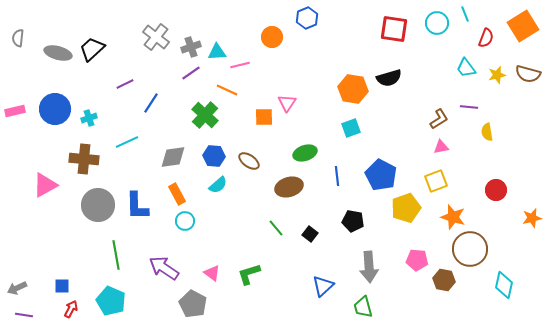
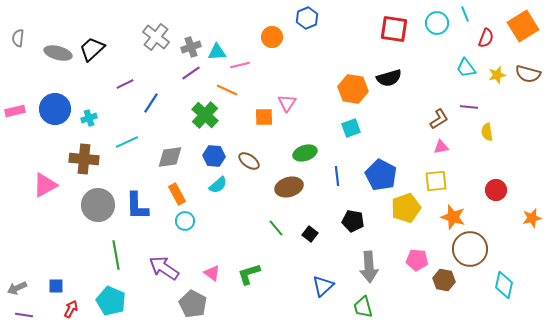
gray diamond at (173, 157): moved 3 px left
yellow square at (436, 181): rotated 15 degrees clockwise
blue square at (62, 286): moved 6 px left
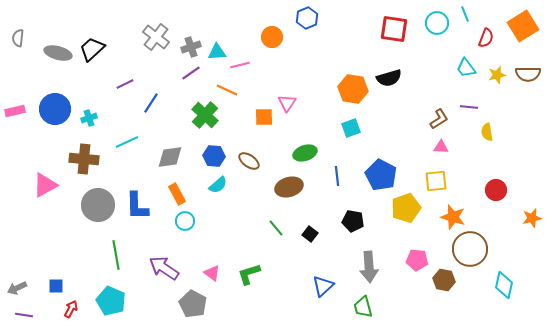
brown semicircle at (528, 74): rotated 15 degrees counterclockwise
pink triangle at (441, 147): rotated 14 degrees clockwise
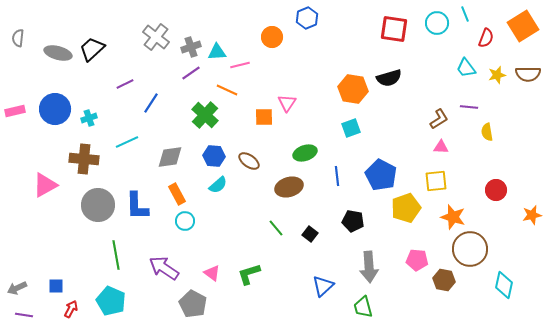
orange star at (532, 218): moved 3 px up
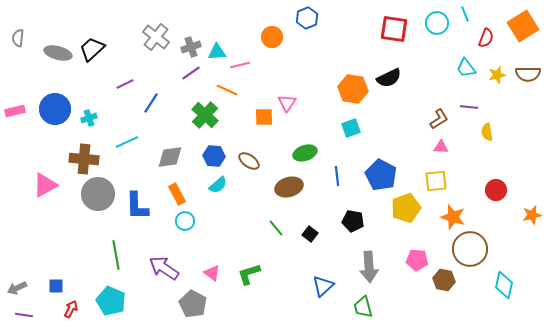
black semicircle at (389, 78): rotated 10 degrees counterclockwise
gray circle at (98, 205): moved 11 px up
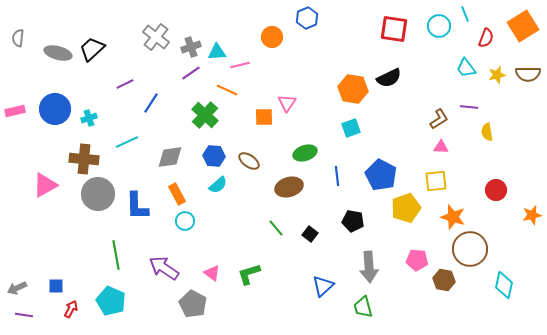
cyan circle at (437, 23): moved 2 px right, 3 px down
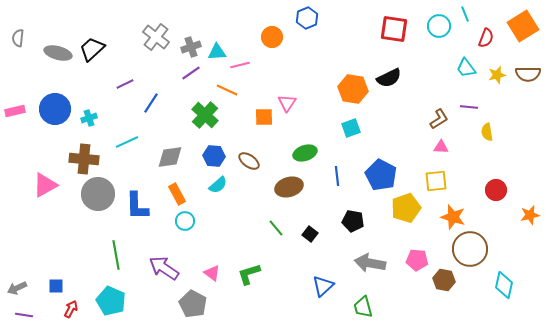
orange star at (532, 215): moved 2 px left
gray arrow at (369, 267): moved 1 px right, 4 px up; rotated 104 degrees clockwise
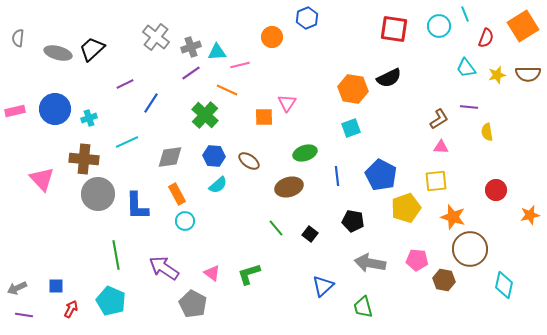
pink triangle at (45, 185): moved 3 px left, 6 px up; rotated 44 degrees counterclockwise
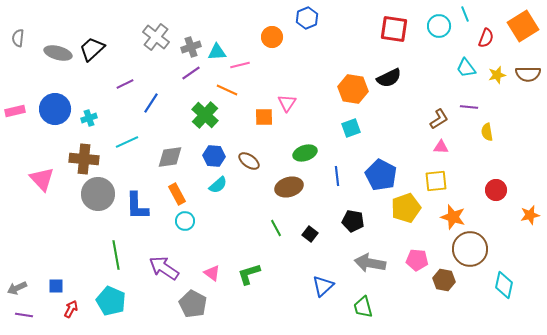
green line at (276, 228): rotated 12 degrees clockwise
